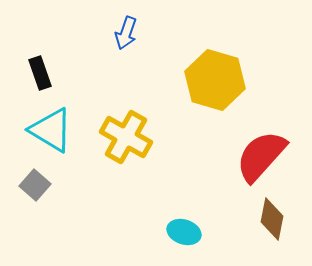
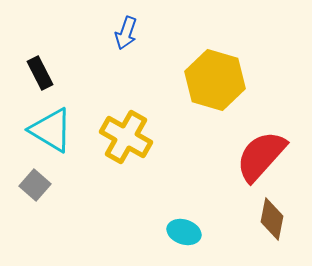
black rectangle: rotated 8 degrees counterclockwise
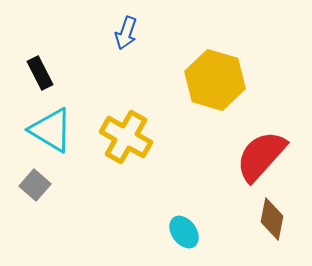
cyan ellipse: rotated 36 degrees clockwise
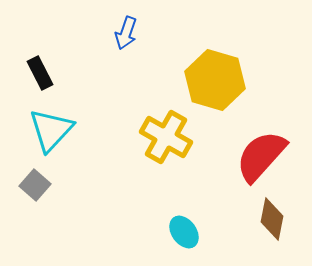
cyan triangle: rotated 42 degrees clockwise
yellow cross: moved 40 px right
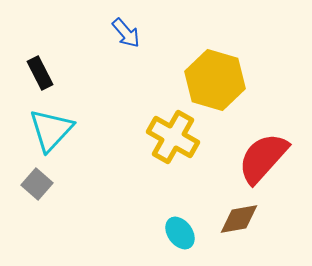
blue arrow: rotated 60 degrees counterclockwise
yellow cross: moved 7 px right
red semicircle: moved 2 px right, 2 px down
gray square: moved 2 px right, 1 px up
brown diamond: moved 33 px left; rotated 69 degrees clockwise
cyan ellipse: moved 4 px left, 1 px down
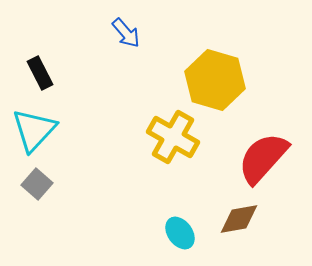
cyan triangle: moved 17 px left
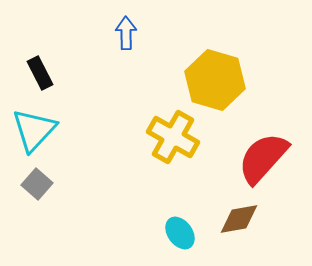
blue arrow: rotated 140 degrees counterclockwise
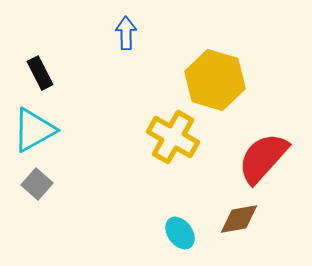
cyan triangle: rotated 18 degrees clockwise
